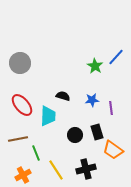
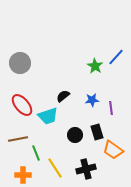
black semicircle: rotated 56 degrees counterclockwise
cyan trapezoid: rotated 70 degrees clockwise
yellow line: moved 1 px left, 2 px up
orange cross: rotated 28 degrees clockwise
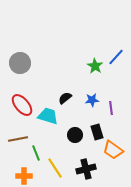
black semicircle: moved 2 px right, 2 px down
cyan trapezoid: rotated 145 degrees counterclockwise
orange cross: moved 1 px right, 1 px down
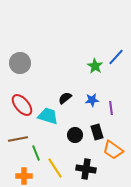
black cross: rotated 24 degrees clockwise
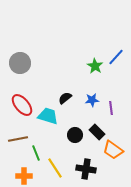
black rectangle: rotated 28 degrees counterclockwise
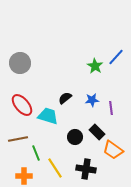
black circle: moved 2 px down
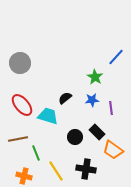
green star: moved 11 px down
yellow line: moved 1 px right, 3 px down
orange cross: rotated 14 degrees clockwise
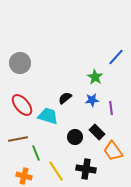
orange trapezoid: moved 1 px down; rotated 20 degrees clockwise
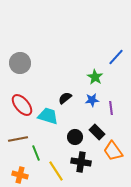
black cross: moved 5 px left, 7 px up
orange cross: moved 4 px left, 1 px up
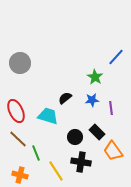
red ellipse: moved 6 px left, 6 px down; rotated 15 degrees clockwise
brown line: rotated 54 degrees clockwise
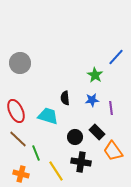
green star: moved 2 px up
black semicircle: rotated 56 degrees counterclockwise
orange cross: moved 1 px right, 1 px up
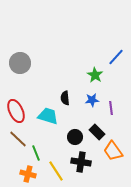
orange cross: moved 7 px right
